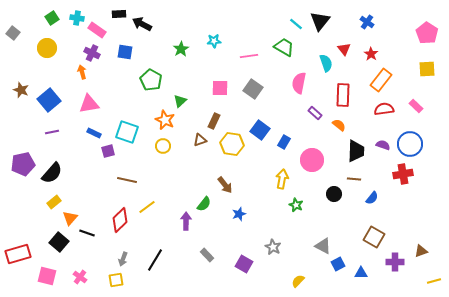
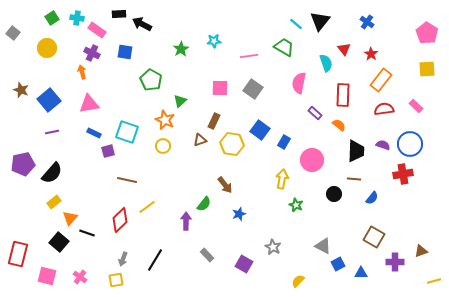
red rectangle at (18, 254): rotated 60 degrees counterclockwise
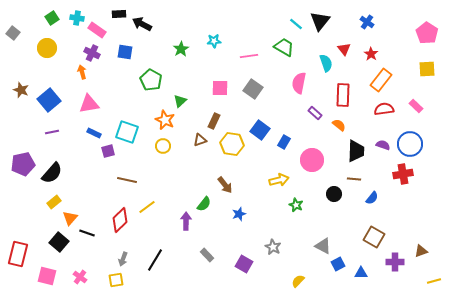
yellow arrow at (282, 179): moved 3 px left, 1 px down; rotated 66 degrees clockwise
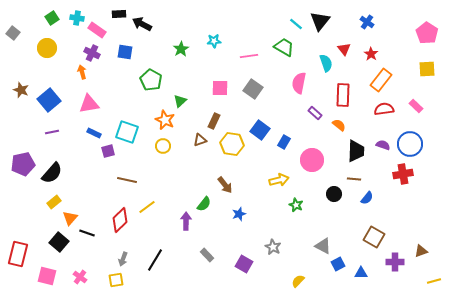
blue semicircle at (372, 198): moved 5 px left
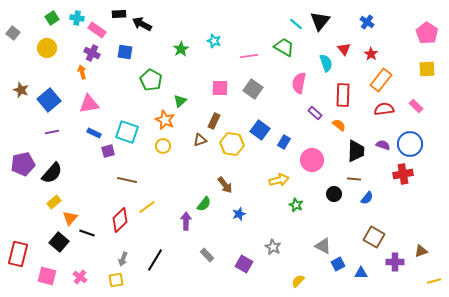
cyan star at (214, 41): rotated 24 degrees clockwise
